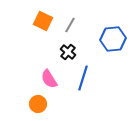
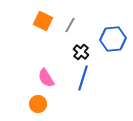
black cross: moved 13 px right
pink semicircle: moved 3 px left, 1 px up
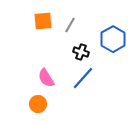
orange square: rotated 30 degrees counterclockwise
blue hexagon: rotated 25 degrees counterclockwise
black cross: rotated 21 degrees counterclockwise
blue line: rotated 25 degrees clockwise
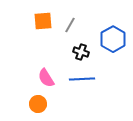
blue line: moved 1 px left, 1 px down; rotated 45 degrees clockwise
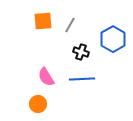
pink semicircle: moved 1 px up
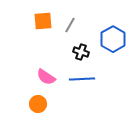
pink semicircle: rotated 24 degrees counterclockwise
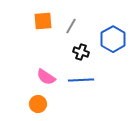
gray line: moved 1 px right, 1 px down
blue line: moved 1 px left, 1 px down
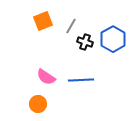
orange square: rotated 18 degrees counterclockwise
black cross: moved 4 px right, 10 px up
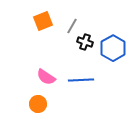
gray line: moved 1 px right
blue hexagon: moved 9 px down
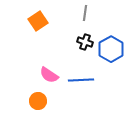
orange square: moved 5 px left; rotated 12 degrees counterclockwise
gray line: moved 13 px right, 13 px up; rotated 21 degrees counterclockwise
blue hexagon: moved 2 px left, 1 px down
pink semicircle: moved 3 px right, 2 px up
orange circle: moved 3 px up
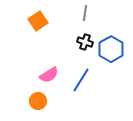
pink semicircle: rotated 66 degrees counterclockwise
blue line: rotated 55 degrees counterclockwise
